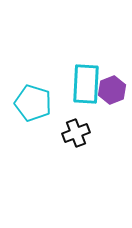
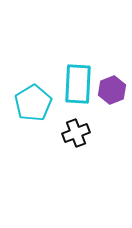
cyan rectangle: moved 8 px left
cyan pentagon: rotated 24 degrees clockwise
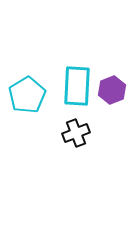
cyan rectangle: moved 1 px left, 2 px down
cyan pentagon: moved 6 px left, 8 px up
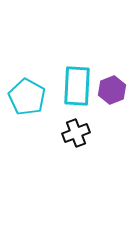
cyan pentagon: moved 2 px down; rotated 12 degrees counterclockwise
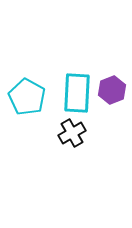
cyan rectangle: moved 7 px down
black cross: moved 4 px left; rotated 8 degrees counterclockwise
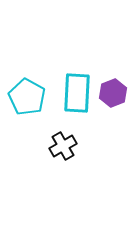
purple hexagon: moved 1 px right, 3 px down
black cross: moved 9 px left, 13 px down
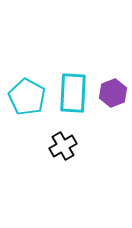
cyan rectangle: moved 4 px left
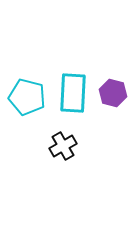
purple hexagon: rotated 24 degrees counterclockwise
cyan pentagon: rotated 15 degrees counterclockwise
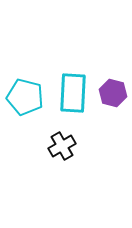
cyan pentagon: moved 2 px left
black cross: moved 1 px left
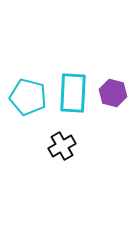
cyan pentagon: moved 3 px right
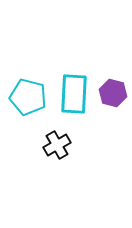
cyan rectangle: moved 1 px right, 1 px down
black cross: moved 5 px left, 1 px up
